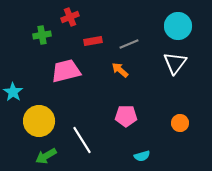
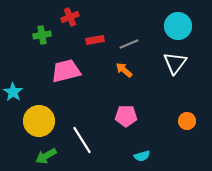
red rectangle: moved 2 px right, 1 px up
orange arrow: moved 4 px right
orange circle: moved 7 px right, 2 px up
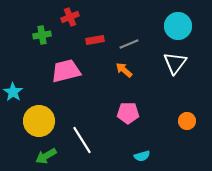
pink pentagon: moved 2 px right, 3 px up
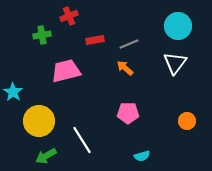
red cross: moved 1 px left, 1 px up
orange arrow: moved 1 px right, 2 px up
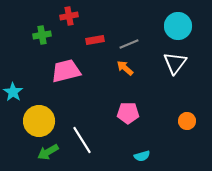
red cross: rotated 12 degrees clockwise
green arrow: moved 2 px right, 4 px up
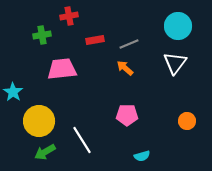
pink trapezoid: moved 4 px left, 2 px up; rotated 8 degrees clockwise
pink pentagon: moved 1 px left, 2 px down
green arrow: moved 3 px left
